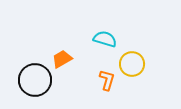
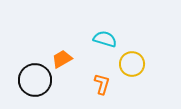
orange L-shape: moved 5 px left, 4 px down
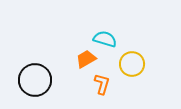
orange trapezoid: moved 24 px right
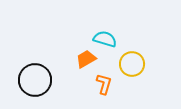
orange L-shape: moved 2 px right
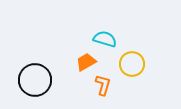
orange trapezoid: moved 3 px down
orange L-shape: moved 1 px left, 1 px down
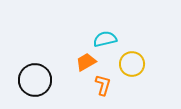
cyan semicircle: rotated 30 degrees counterclockwise
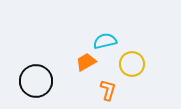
cyan semicircle: moved 2 px down
black circle: moved 1 px right, 1 px down
orange L-shape: moved 5 px right, 5 px down
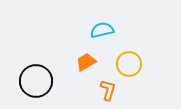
cyan semicircle: moved 3 px left, 11 px up
yellow circle: moved 3 px left
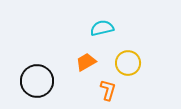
cyan semicircle: moved 2 px up
yellow circle: moved 1 px left, 1 px up
black circle: moved 1 px right
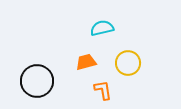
orange trapezoid: rotated 15 degrees clockwise
orange L-shape: moved 5 px left; rotated 25 degrees counterclockwise
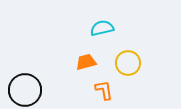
black circle: moved 12 px left, 9 px down
orange L-shape: moved 1 px right
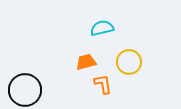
yellow circle: moved 1 px right, 1 px up
orange L-shape: moved 1 px left, 6 px up
